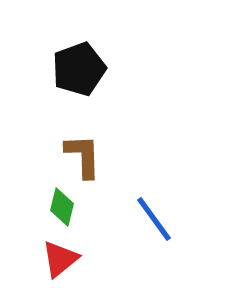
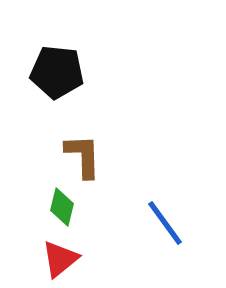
black pentagon: moved 22 px left, 3 px down; rotated 26 degrees clockwise
blue line: moved 11 px right, 4 px down
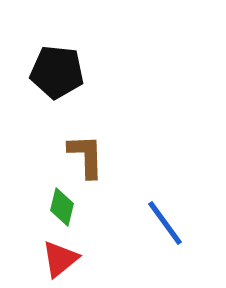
brown L-shape: moved 3 px right
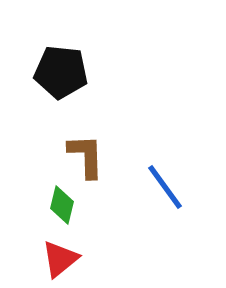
black pentagon: moved 4 px right
green diamond: moved 2 px up
blue line: moved 36 px up
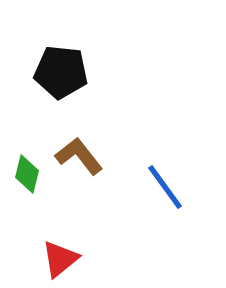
brown L-shape: moved 7 px left; rotated 36 degrees counterclockwise
green diamond: moved 35 px left, 31 px up
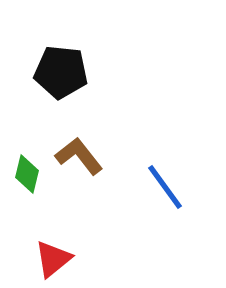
red triangle: moved 7 px left
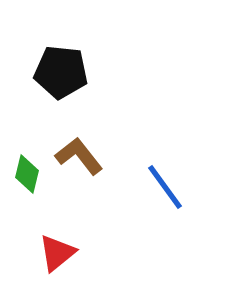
red triangle: moved 4 px right, 6 px up
